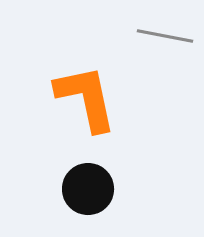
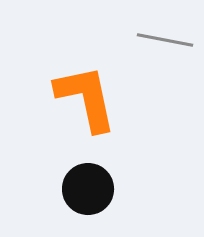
gray line: moved 4 px down
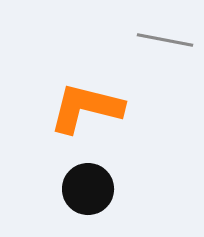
orange L-shape: moved 10 px down; rotated 64 degrees counterclockwise
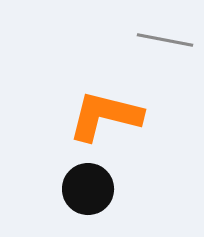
orange L-shape: moved 19 px right, 8 px down
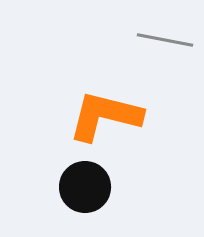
black circle: moved 3 px left, 2 px up
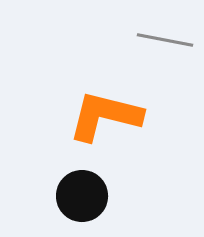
black circle: moved 3 px left, 9 px down
